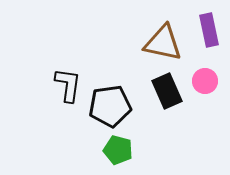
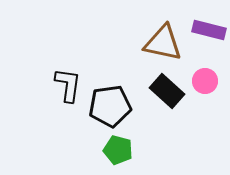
purple rectangle: rotated 64 degrees counterclockwise
black rectangle: rotated 24 degrees counterclockwise
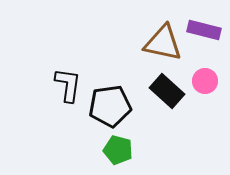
purple rectangle: moved 5 px left
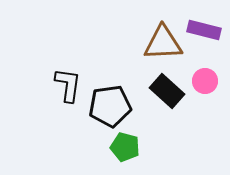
brown triangle: rotated 15 degrees counterclockwise
green pentagon: moved 7 px right, 3 px up
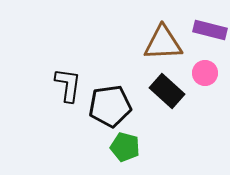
purple rectangle: moved 6 px right
pink circle: moved 8 px up
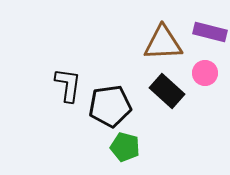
purple rectangle: moved 2 px down
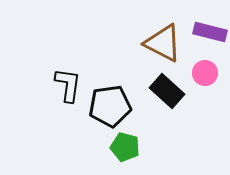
brown triangle: rotated 30 degrees clockwise
